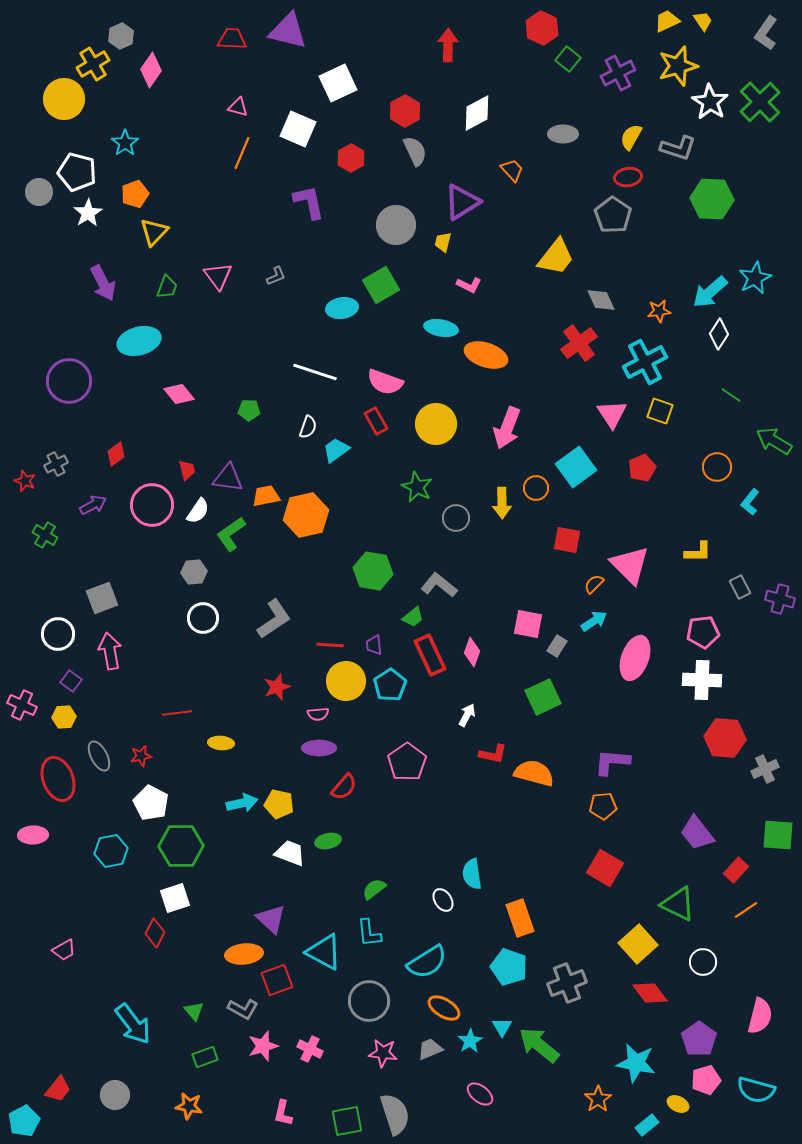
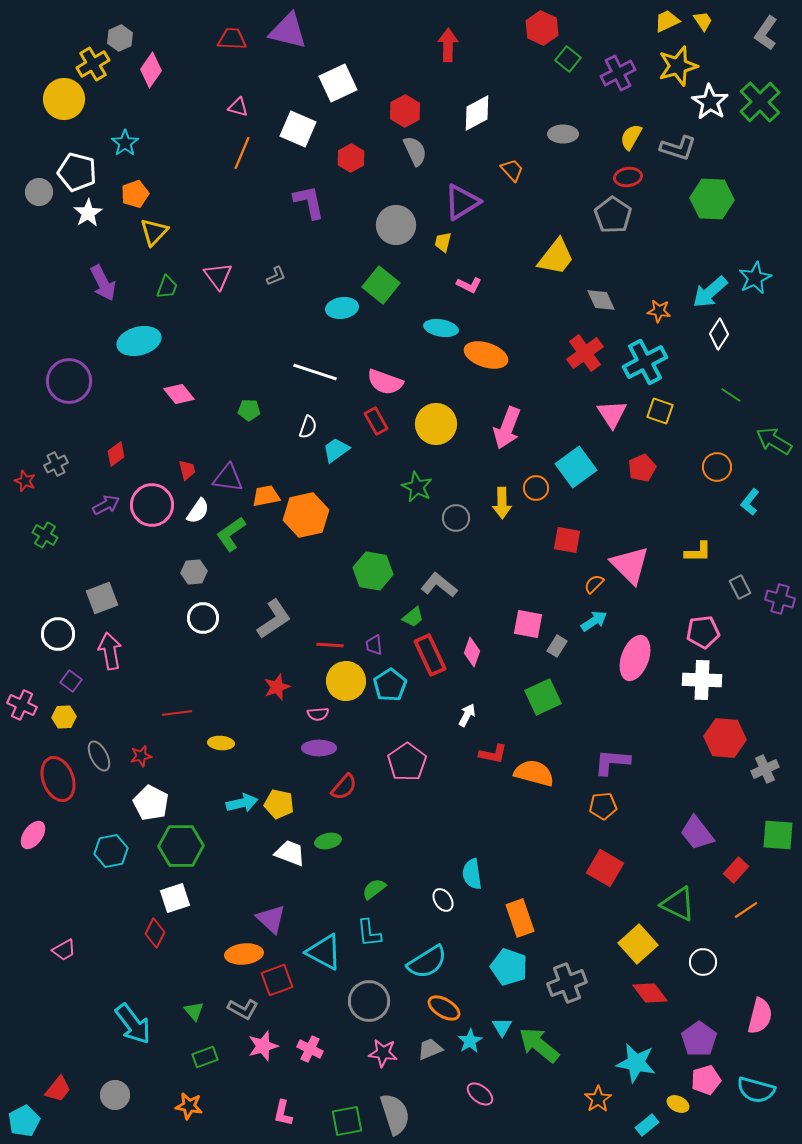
gray hexagon at (121, 36): moved 1 px left, 2 px down
green square at (381, 285): rotated 21 degrees counterclockwise
orange star at (659, 311): rotated 15 degrees clockwise
red cross at (579, 343): moved 6 px right, 10 px down
purple arrow at (93, 505): moved 13 px right
pink ellipse at (33, 835): rotated 52 degrees counterclockwise
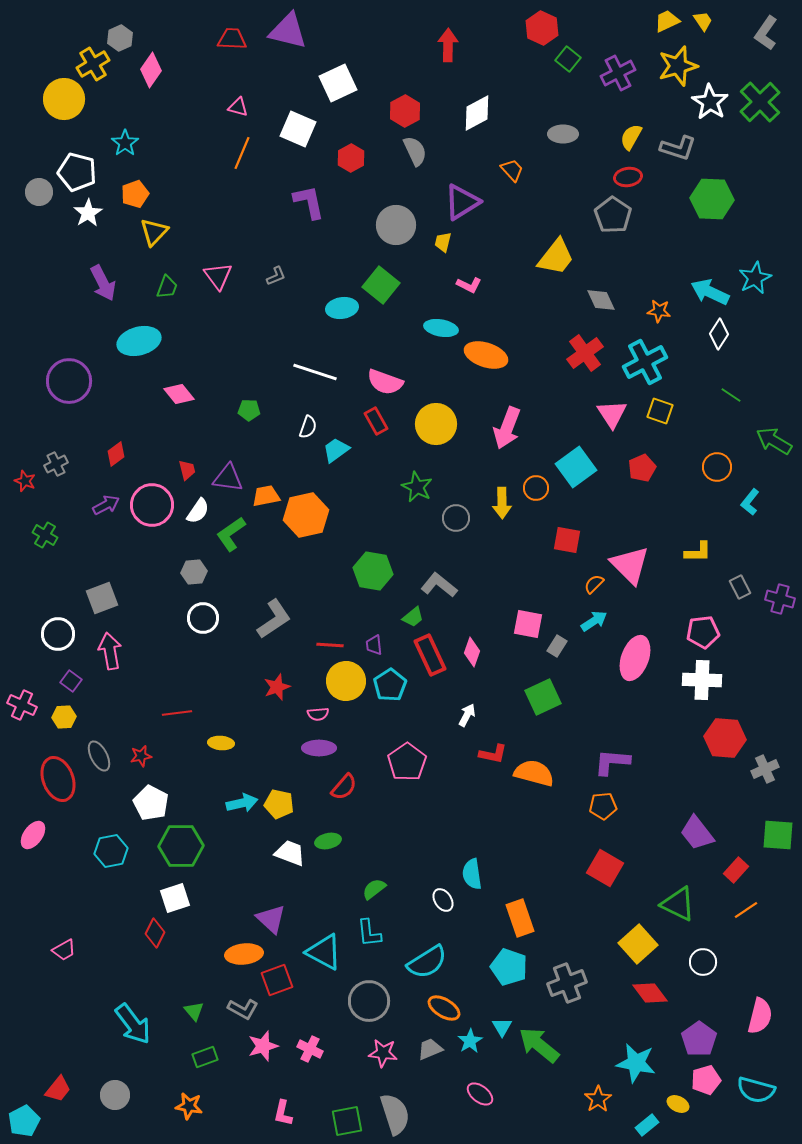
cyan arrow at (710, 292): rotated 66 degrees clockwise
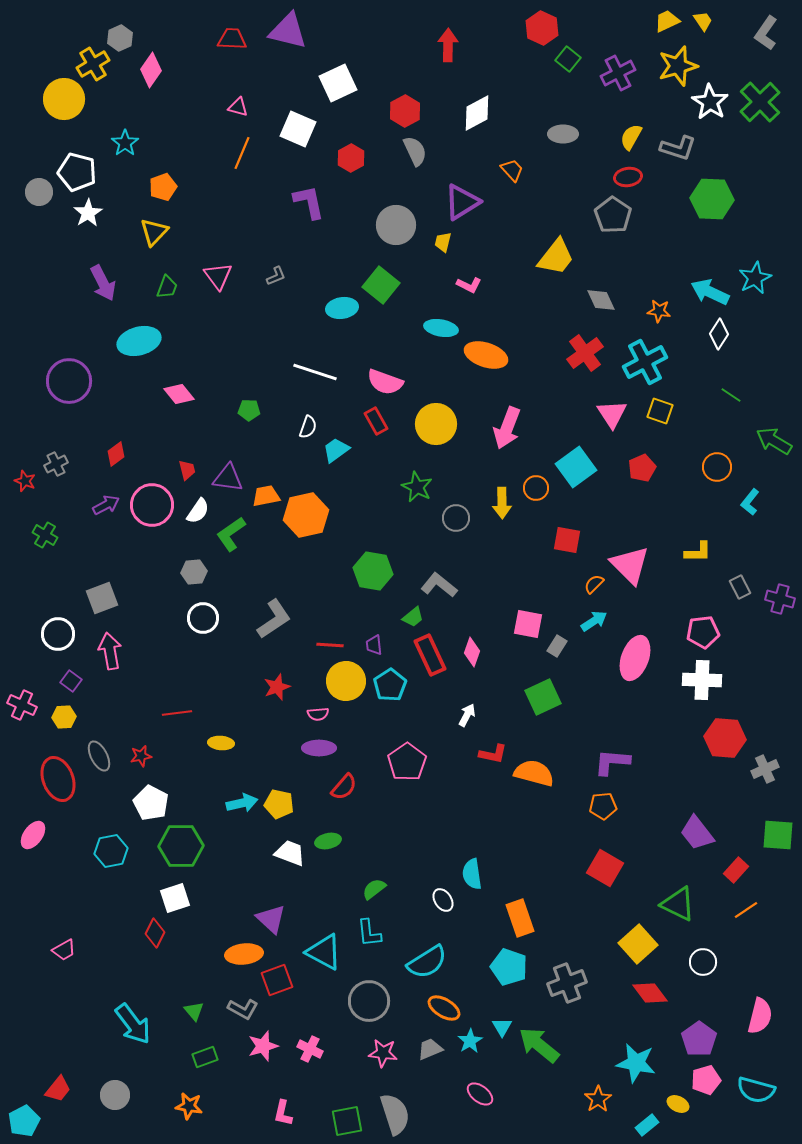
orange pentagon at (135, 194): moved 28 px right, 7 px up
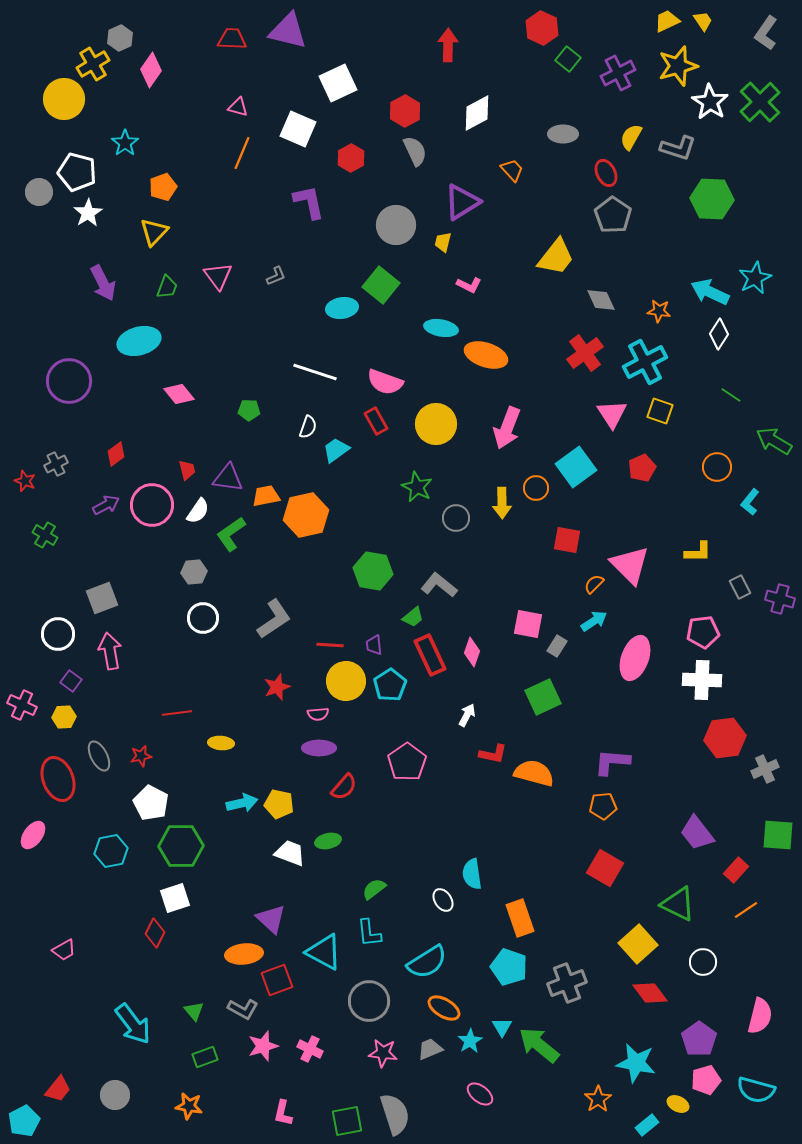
red ellipse at (628, 177): moved 22 px left, 4 px up; rotated 72 degrees clockwise
red hexagon at (725, 738): rotated 12 degrees counterclockwise
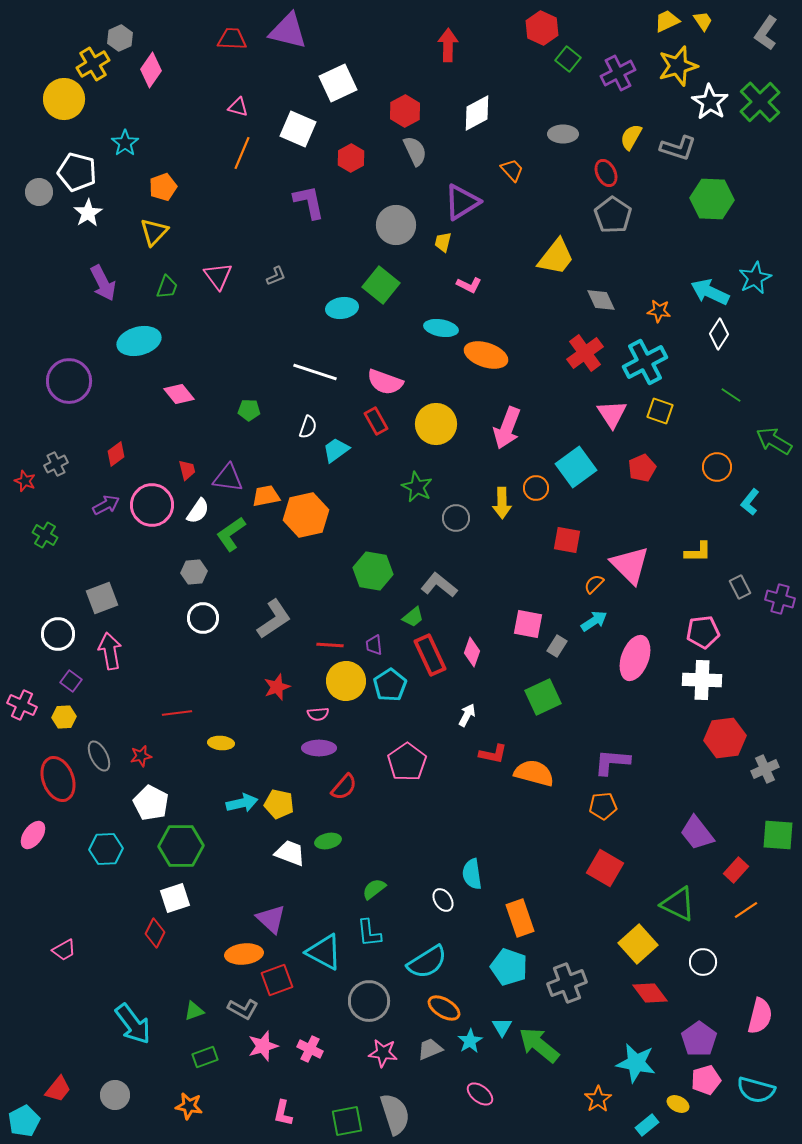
cyan hexagon at (111, 851): moved 5 px left, 2 px up; rotated 8 degrees clockwise
green triangle at (194, 1011): rotated 50 degrees clockwise
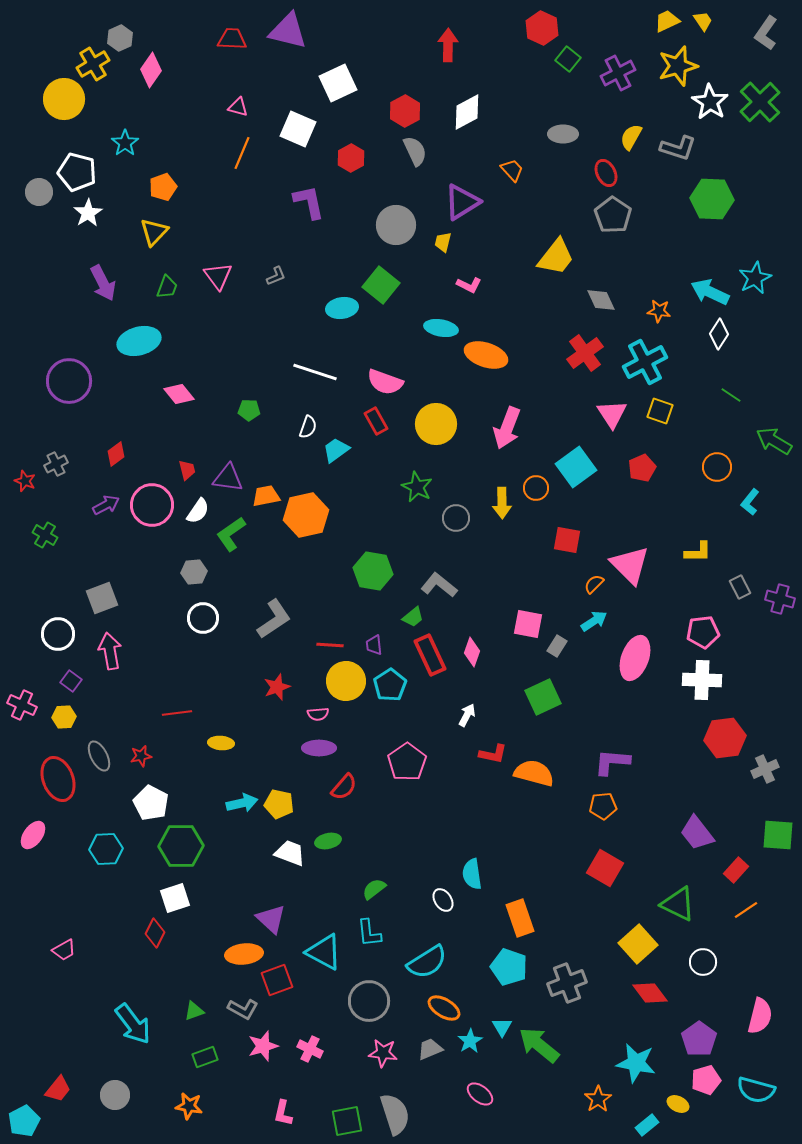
white diamond at (477, 113): moved 10 px left, 1 px up
